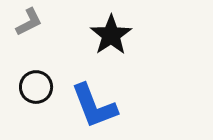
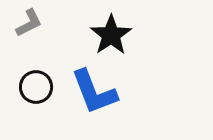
gray L-shape: moved 1 px down
blue L-shape: moved 14 px up
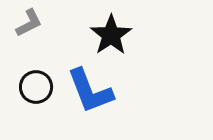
blue L-shape: moved 4 px left, 1 px up
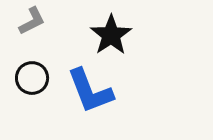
gray L-shape: moved 3 px right, 2 px up
black circle: moved 4 px left, 9 px up
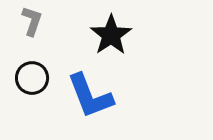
gray L-shape: rotated 44 degrees counterclockwise
blue L-shape: moved 5 px down
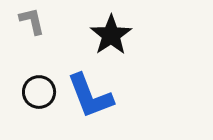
gray L-shape: rotated 32 degrees counterclockwise
black circle: moved 7 px right, 14 px down
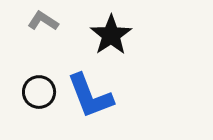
gray L-shape: moved 11 px right; rotated 44 degrees counterclockwise
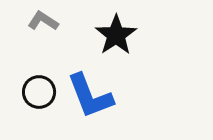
black star: moved 5 px right
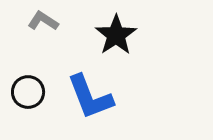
black circle: moved 11 px left
blue L-shape: moved 1 px down
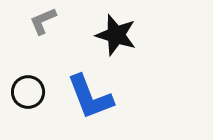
gray L-shape: rotated 56 degrees counterclockwise
black star: rotated 21 degrees counterclockwise
